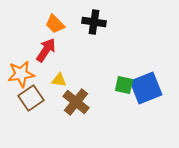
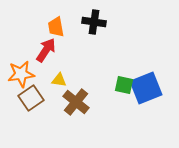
orange trapezoid: moved 1 px right, 3 px down; rotated 35 degrees clockwise
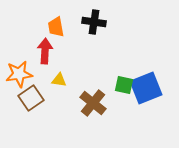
red arrow: moved 1 px left, 1 px down; rotated 30 degrees counterclockwise
orange star: moved 2 px left
brown cross: moved 17 px right, 1 px down
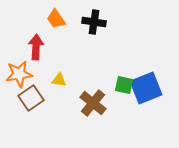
orange trapezoid: moved 8 px up; rotated 25 degrees counterclockwise
red arrow: moved 9 px left, 4 px up
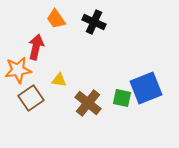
black cross: rotated 15 degrees clockwise
red arrow: rotated 10 degrees clockwise
orange star: moved 1 px left, 4 px up
green square: moved 2 px left, 13 px down
brown cross: moved 5 px left
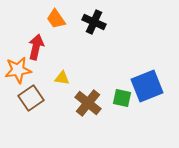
yellow triangle: moved 3 px right, 2 px up
blue square: moved 1 px right, 2 px up
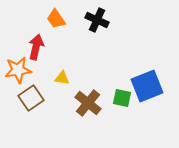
black cross: moved 3 px right, 2 px up
